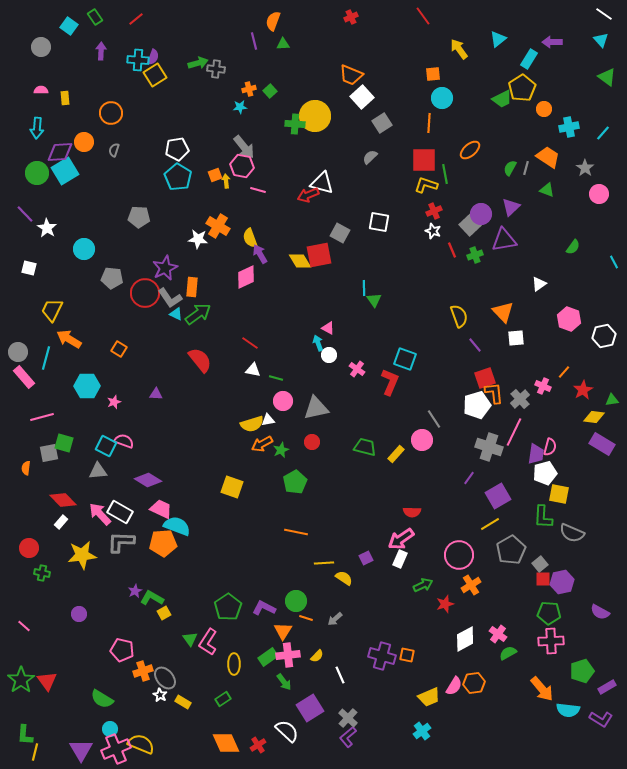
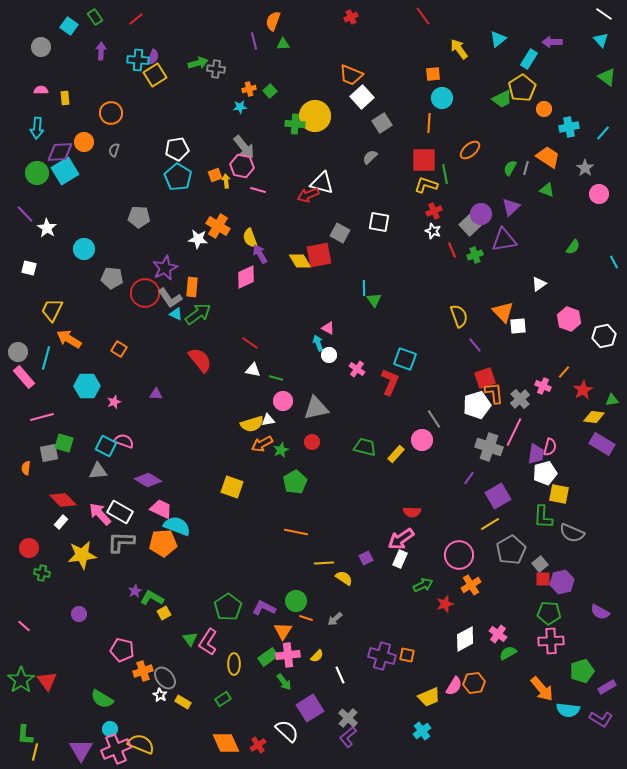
white square at (516, 338): moved 2 px right, 12 px up
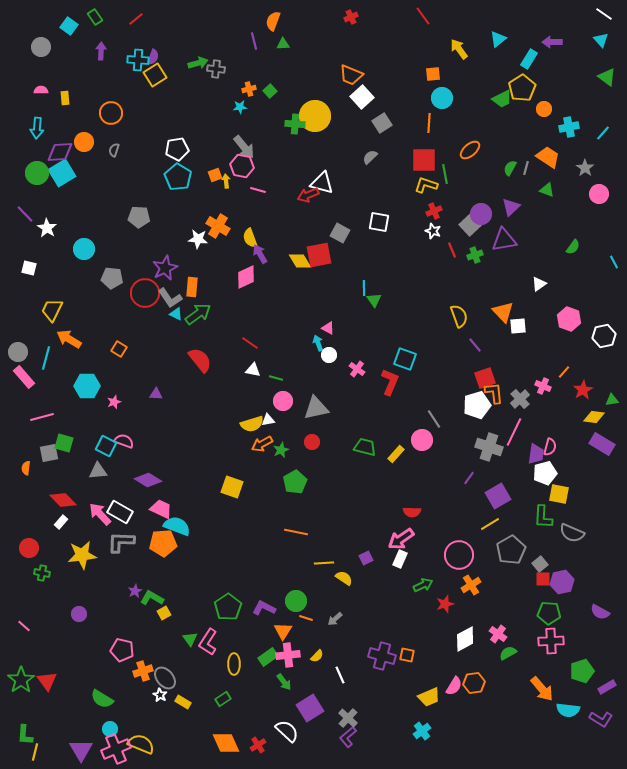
cyan square at (65, 171): moved 3 px left, 2 px down
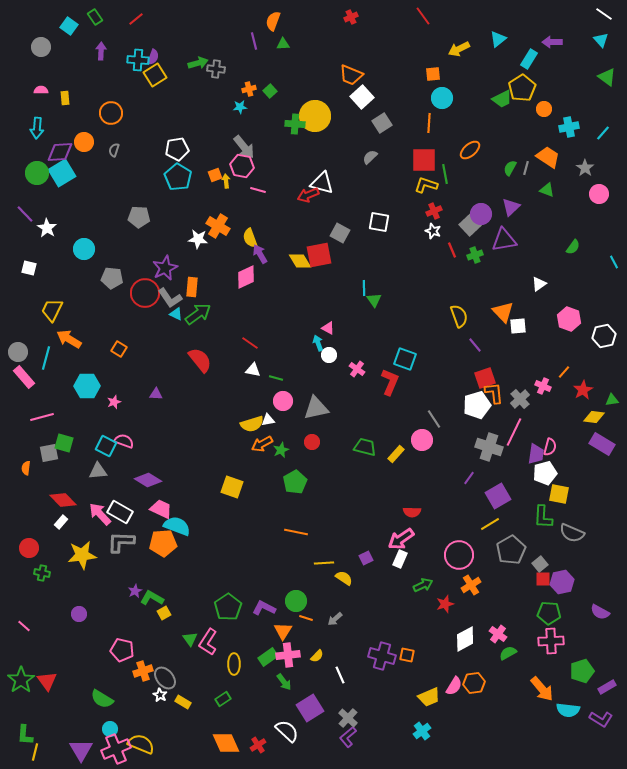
yellow arrow at (459, 49): rotated 80 degrees counterclockwise
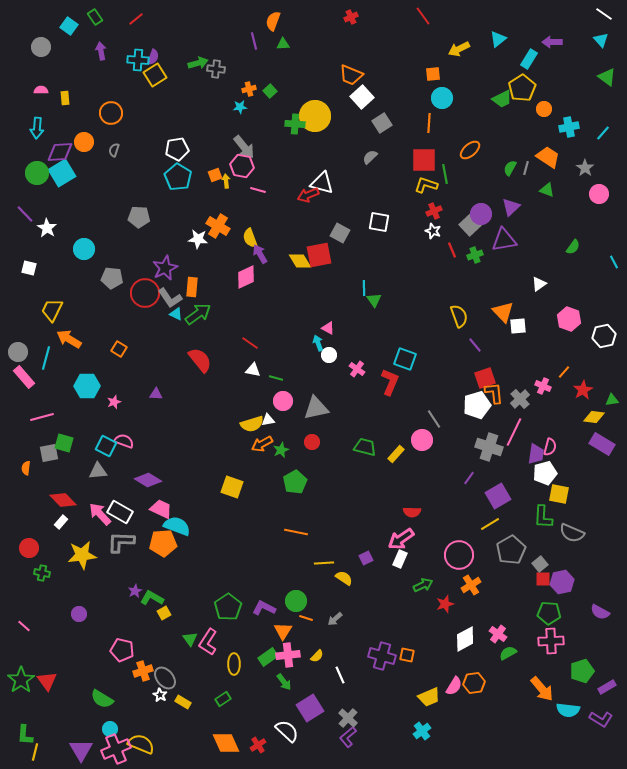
purple arrow at (101, 51): rotated 12 degrees counterclockwise
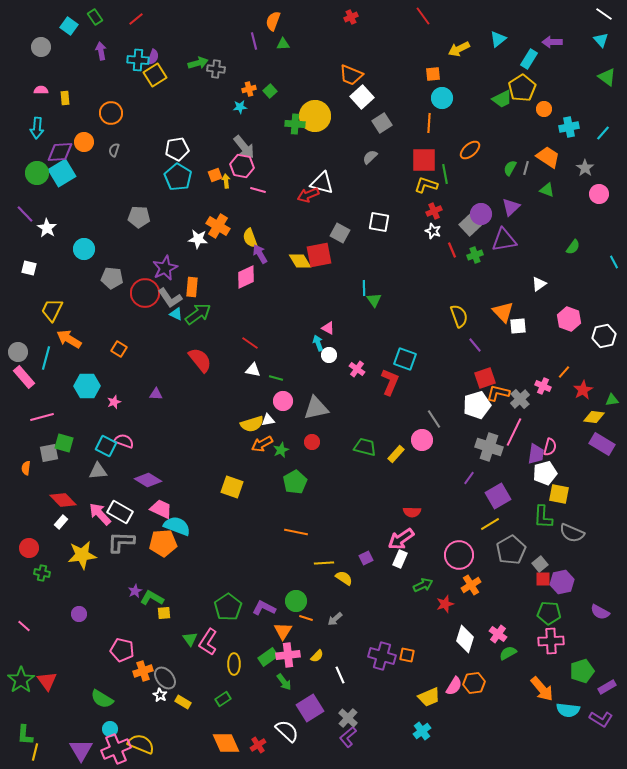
orange L-shape at (494, 393): moved 4 px right; rotated 70 degrees counterclockwise
yellow square at (164, 613): rotated 24 degrees clockwise
white diamond at (465, 639): rotated 44 degrees counterclockwise
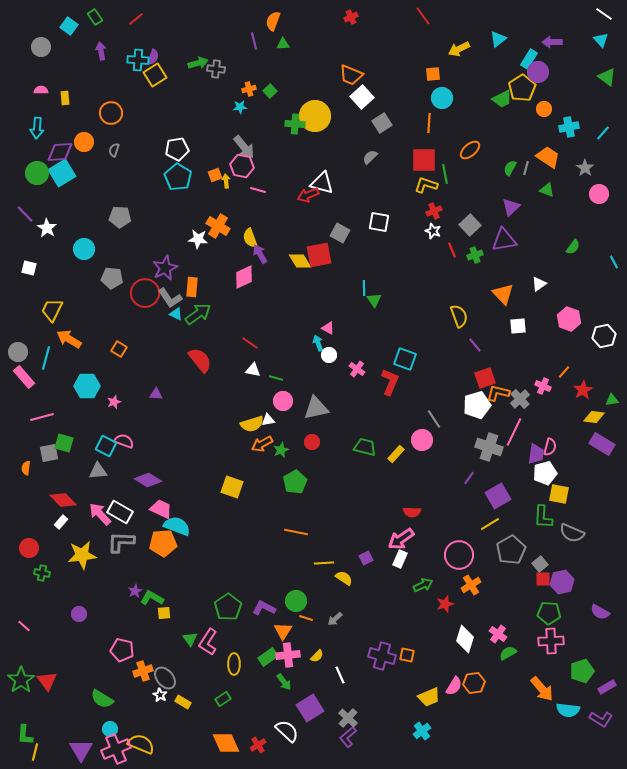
purple circle at (481, 214): moved 57 px right, 142 px up
gray pentagon at (139, 217): moved 19 px left
pink diamond at (246, 277): moved 2 px left
orange triangle at (503, 312): moved 18 px up
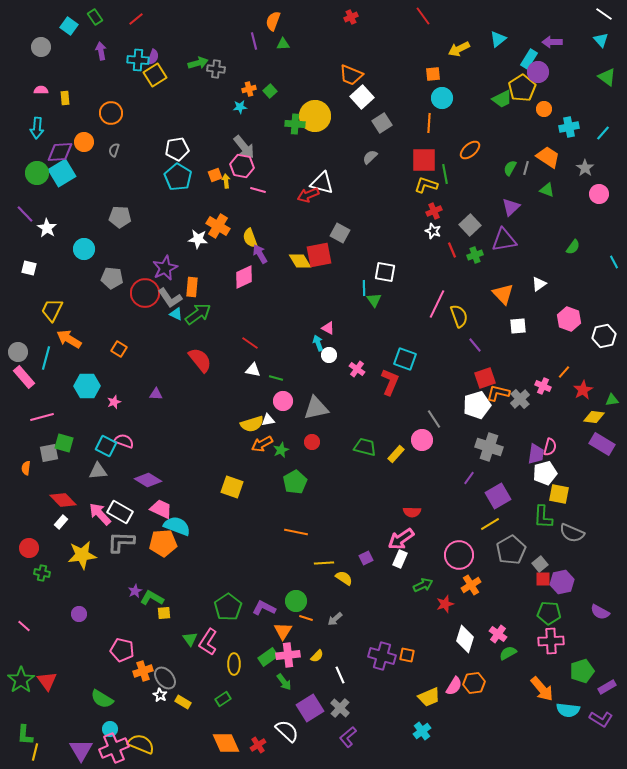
white square at (379, 222): moved 6 px right, 50 px down
pink line at (514, 432): moved 77 px left, 128 px up
gray cross at (348, 718): moved 8 px left, 10 px up
pink cross at (116, 749): moved 2 px left, 1 px up
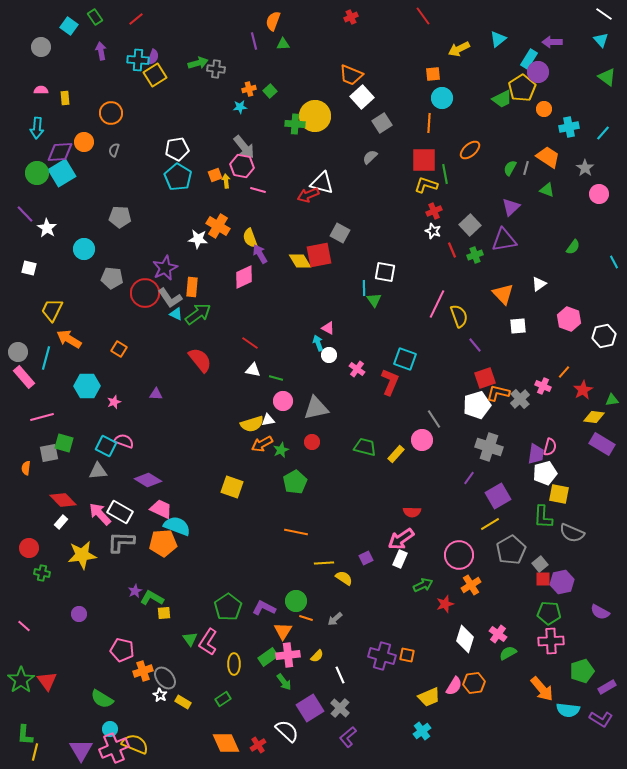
yellow semicircle at (141, 744): moved 6 px left
